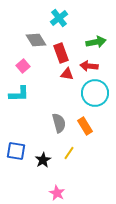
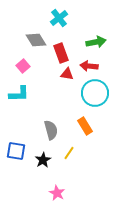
gray semicircle: moved 8 px left, 7 px down
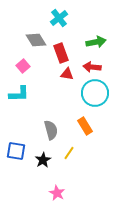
red arrow: moved 3 px right, 1 px down
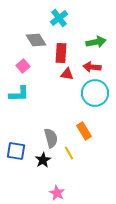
red rectangle: rotated 24 degrees clockwise
orange rectangle: moved 1 px left, 5 px down
gray semicircle: moved 8 px down
yellow line: rotated 64 degrees counterclockwise
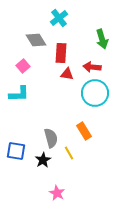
green arrow: moved 6 px right, 3 px up; rotated 84 degrees clockwise
